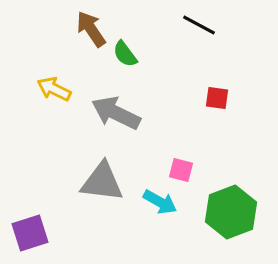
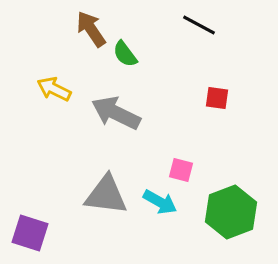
gray triangle: moved 4 px right, 13 px down
purple square: rotated 36 degrees clockwise
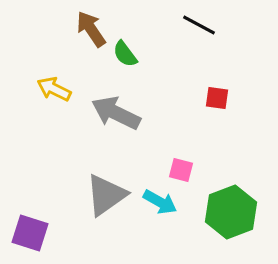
gray triangle: rotated 42 degrees counterclockwise
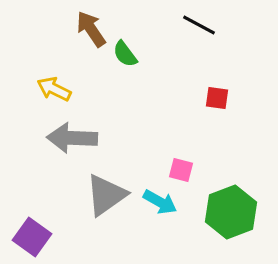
gray arrow: moved 44 px left, 25 px down; rotated 24 degrees counterclockwise
purple square: moved 2 px right, 4 px down; rotated 18 degrees clockwise
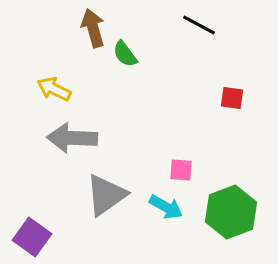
brown arrow: moved 2 px right, 1 px up; rotated 18 degrees clockwise
red square: moved 15 px right
pink square: rotated 10 degrees counterclockwise
cyan arrow: moved 6 px right, 5 px down
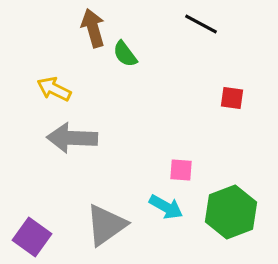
black line: moved 2 px right, 1 px up
gray triangle: moved 30 px down
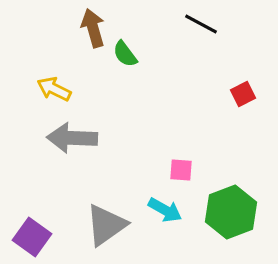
red square: moved 11 px right, 4 px up; rotated 35 degrees counterclockwise
cyan arrow: moved 1 px left, 3 px down
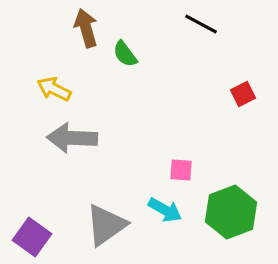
brown arrow: moved 7 px left
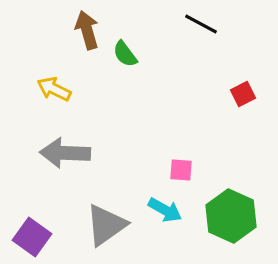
brown arrow: moved 1 px right, 2 px down
gray arrow: moved 7 px left, 15 px down
green hexagon: moved 4 px down; rotated 15 degrees counterclockwise
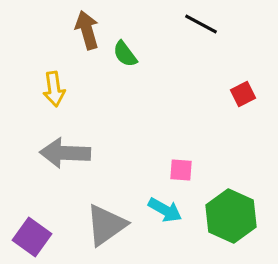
yellow arrow: rotated 124 degrees counterclockwise
